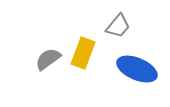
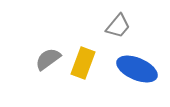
yellow rectangle: moved 10 px down
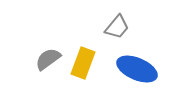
gray trapezoid: moved 1 px left, 1 px down
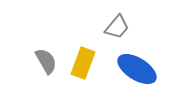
gray semicircle: moved 2 px left, 2 px down; rotated 96 degrees clockwise
blue ellipse: rotated 9 degrees clockwise
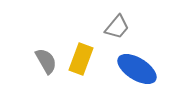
yellow rectangle: moved 2 px left, 4 px up
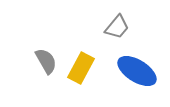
yellow rectangle: moved 9 px down; rotated 8 degrees clockwise
blue ellipse: moved 2 px down
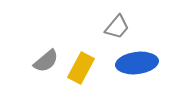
gray semicircle: rotated 80 degrees clockwise
blue ellipse: moved 8 px up; rotated 39 degrees counterclockwise
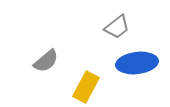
gray trapezoid: rotated 12 degrees clockwise
yellow rectangle: moved 5 px right, 19 px down
